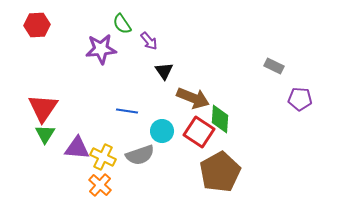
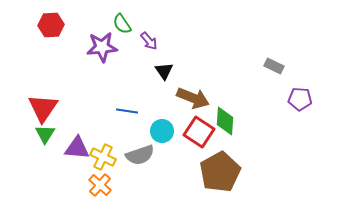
red hexagon: moved 14 px right
purple star: moved 1 px right, 2 px up
green diamond: moved 5 px right, 2 px down
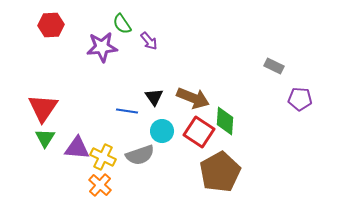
black triangle: moved 10 px left, 26 px down
green triangle: moved 4 px down
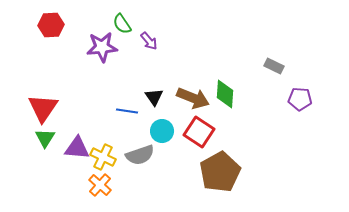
green diamond: moved 27 px up
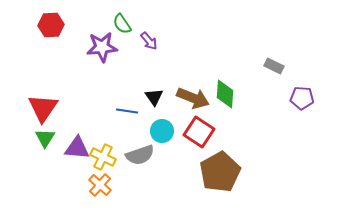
purple pentagon: moved 2 px right, 1 px up
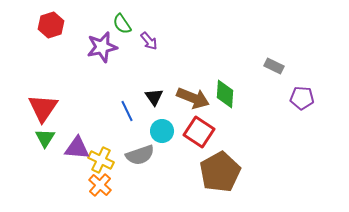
red hexagon: rotated 15 degrees counterclockwise
purple star: rotated 8 degrees counterclockwise
blue line: rotated 55 degrees clockwise
yellow cross: moved 2 px left, 3 px down
